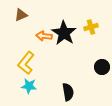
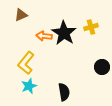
cyan star: rotated 28 degrees counterclockwise
black semicircle: moved 4 px left
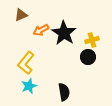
yellow cross: moved 1 px right, 13 px down
orange arrow: moved 3 px left, 6 px up; rotated 35 degrees counterclockwise
black circle: moved 14 px left, 10 px up
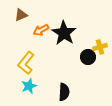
yellow cross: moved 8 px right, 7 px down
black semicircle: rotated 12 degrees clockwise
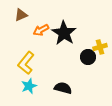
black semicircle: moved 1 px left, 4 px up; rotated 78 degrees counterclockwise
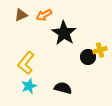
orange arrow: moved 3 px right, 15 px up
yellow cross: moved 3 px down
